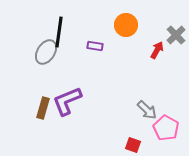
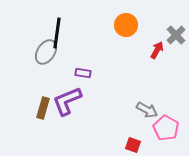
black line: moved 2 px left, 1 px down
purple rectangle: moved 12 px left, 27 px down
gray arrow: rotated 15 degrees counterclockwise
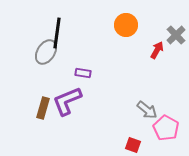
gray arrow: rotated 10 degrees clockwise
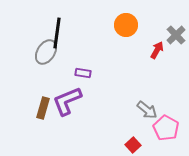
red square: rotated 28 degrees clockwise
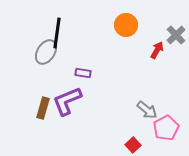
pink pentagon: rotated 15 degrees clockwise
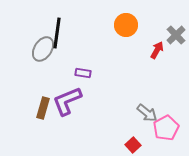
gray ellipse: moved 3 px left, 3 px up
gray arrow: moved 3 px down
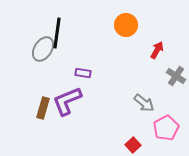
gray cross: moved 41 px down; rotated 12 degrees counterclockwise
gray arrow: moved 3 px left, 10 px up
